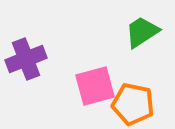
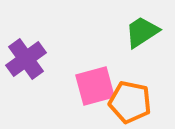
purple cross: rotated 15 degrees counterclockwise
orange pentagon: moved 3 px left, 2 px up
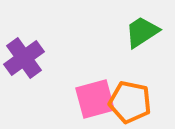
purple cross: moved 2 px left, 1 px up
pink square: moved 13 px down
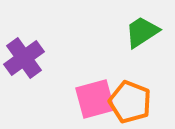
orange pentagon: rotated 9 degrees clockwise
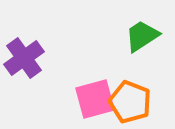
green trapezoid: moved 4 px down
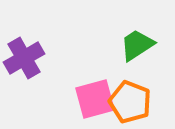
green trapezoid: moved 5 px left, 9 px down
purple cross: rotated 6 degrees clockwise
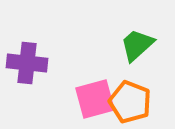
green trapezoid: rotated 9 degrees counterclockwise
purple cross: moved 3 px right, 5 px down; rotated 36 degrees clockwise
